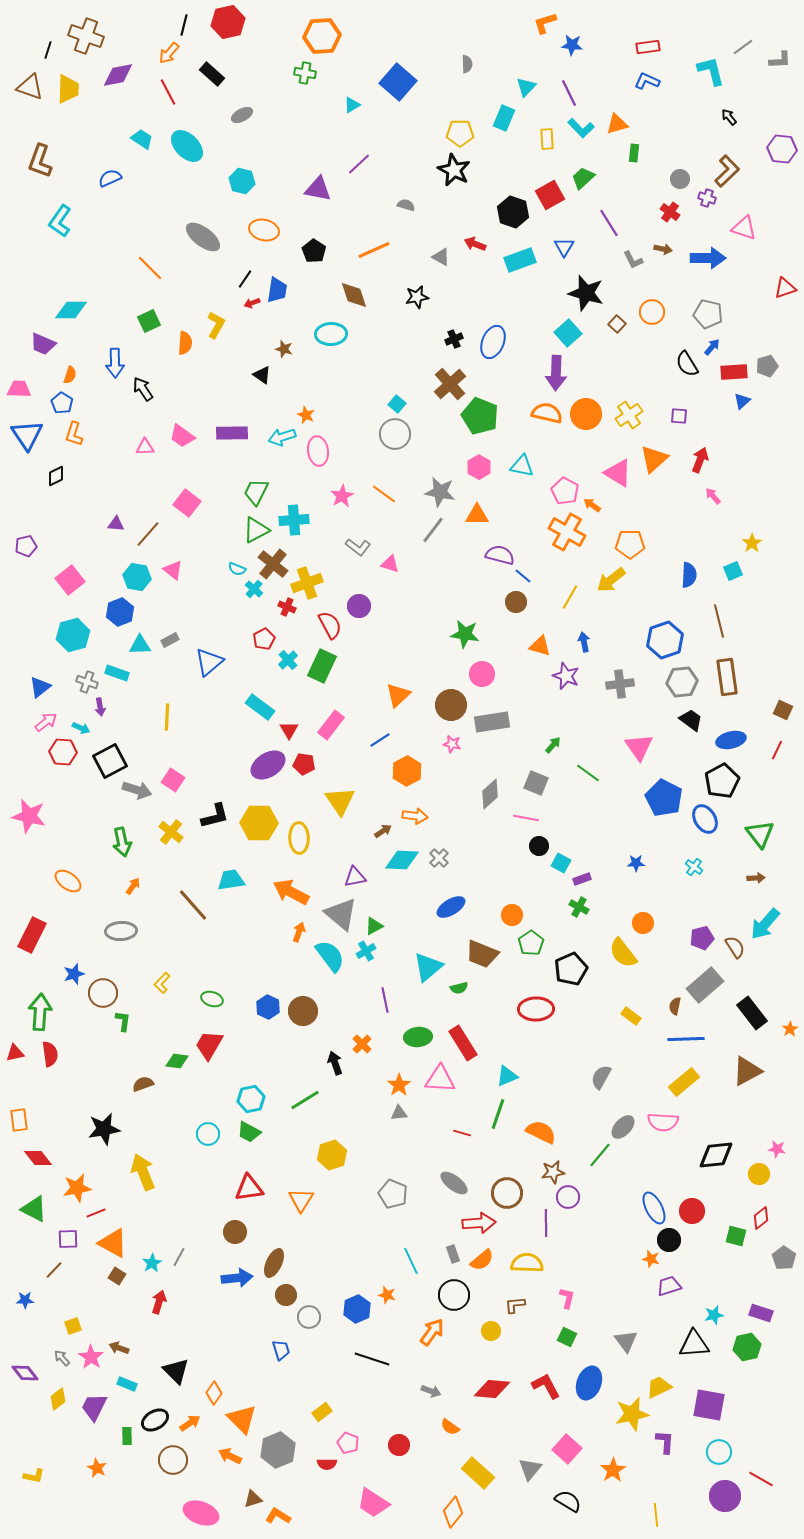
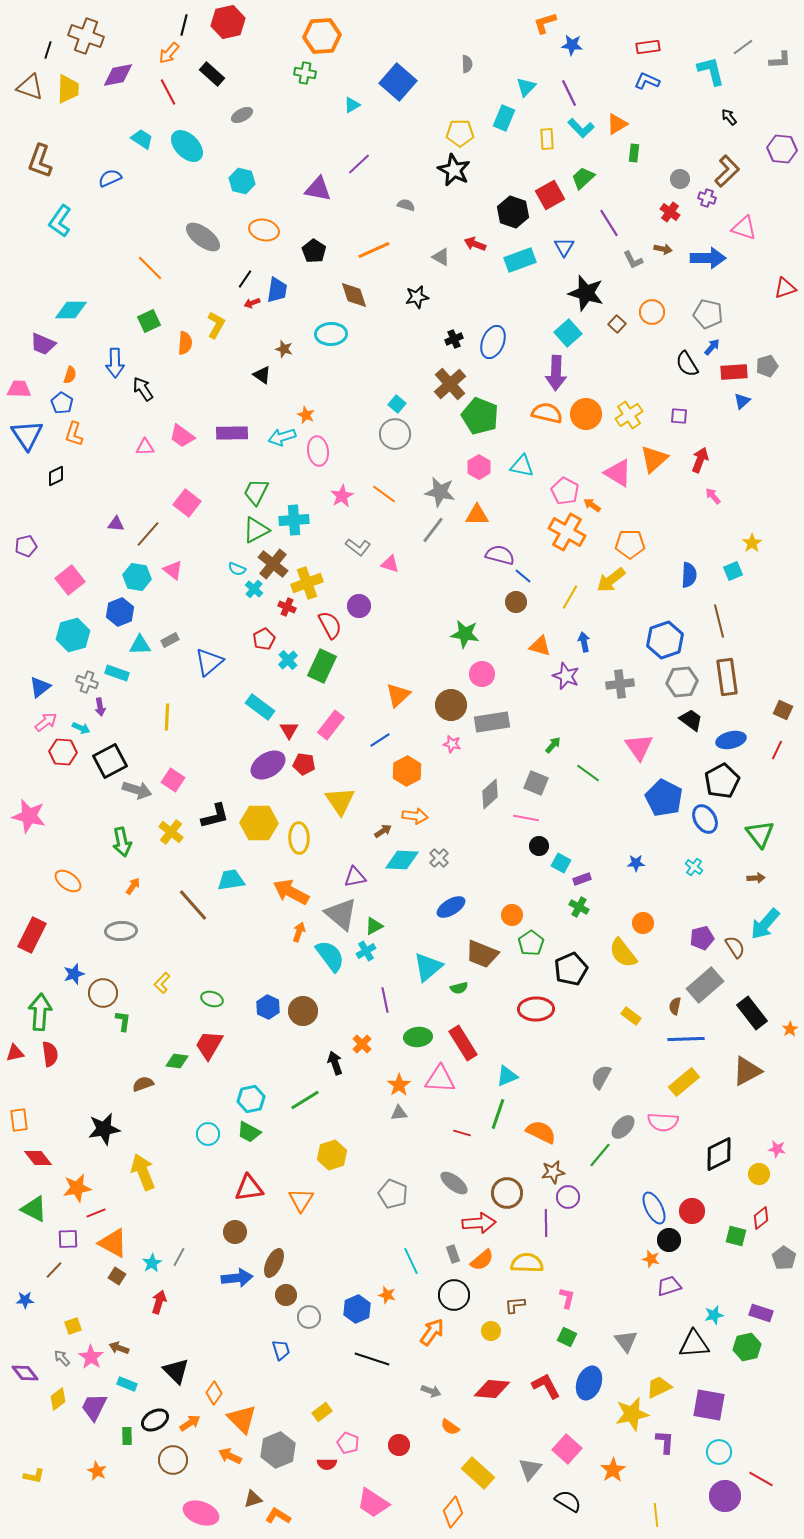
orange triangle at (617, 124): rotated 15 degrees counterclockwise
black diamond at (716, 1155): moved 3 px right, 1 px up; rotated 21 degrees counterclockwise
orange star at (97, 1468): moved 3 px down
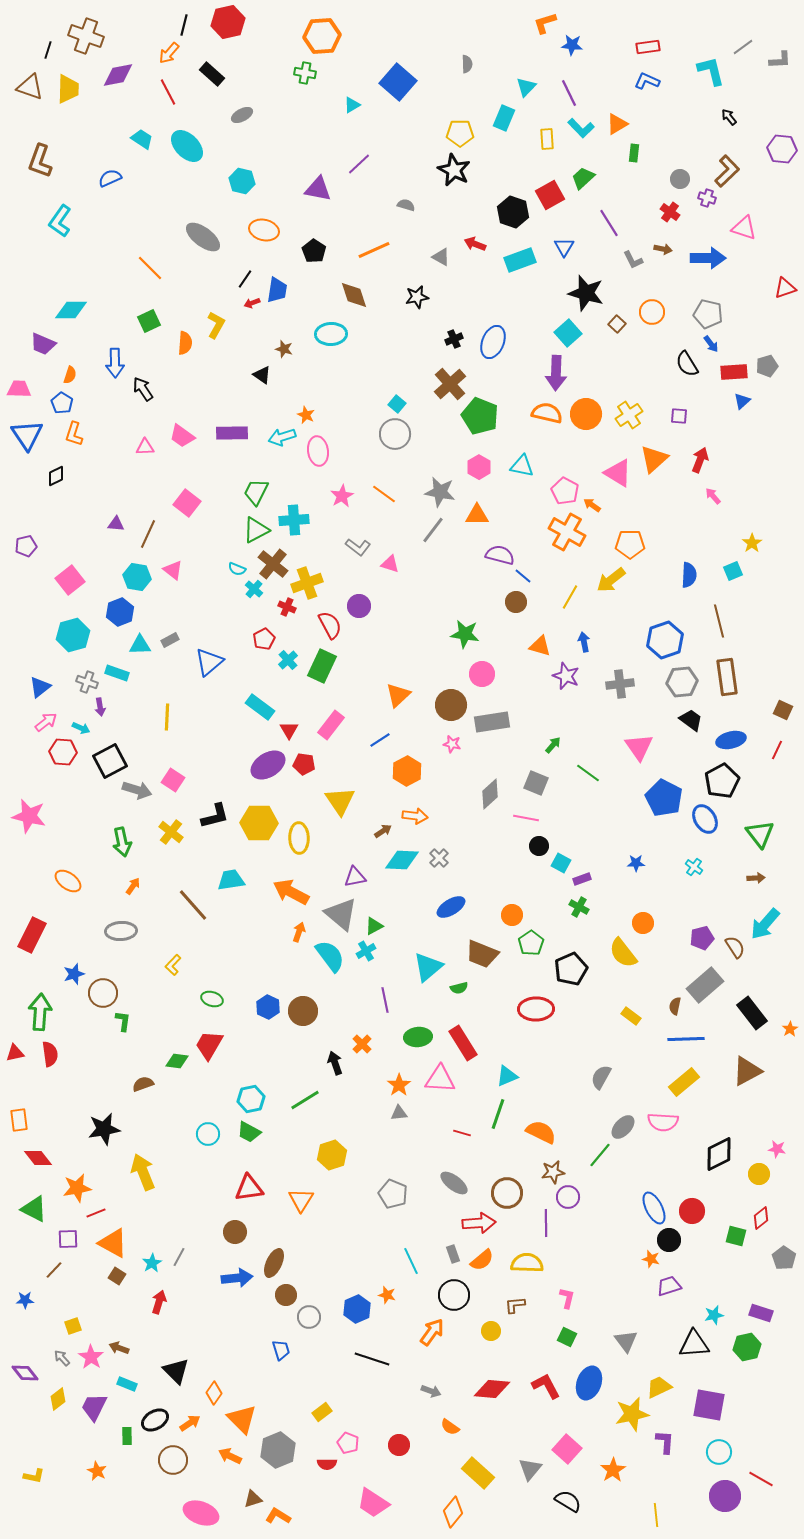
blue arrow at (712, 347): moved 1 px left, 3 px up; rotated 102 degrees clockwise
brown line at (148, 534): rotated 16 degrees counterclockwise
yellow L-shape at (162, 983): moved 11 px right, 18 px up
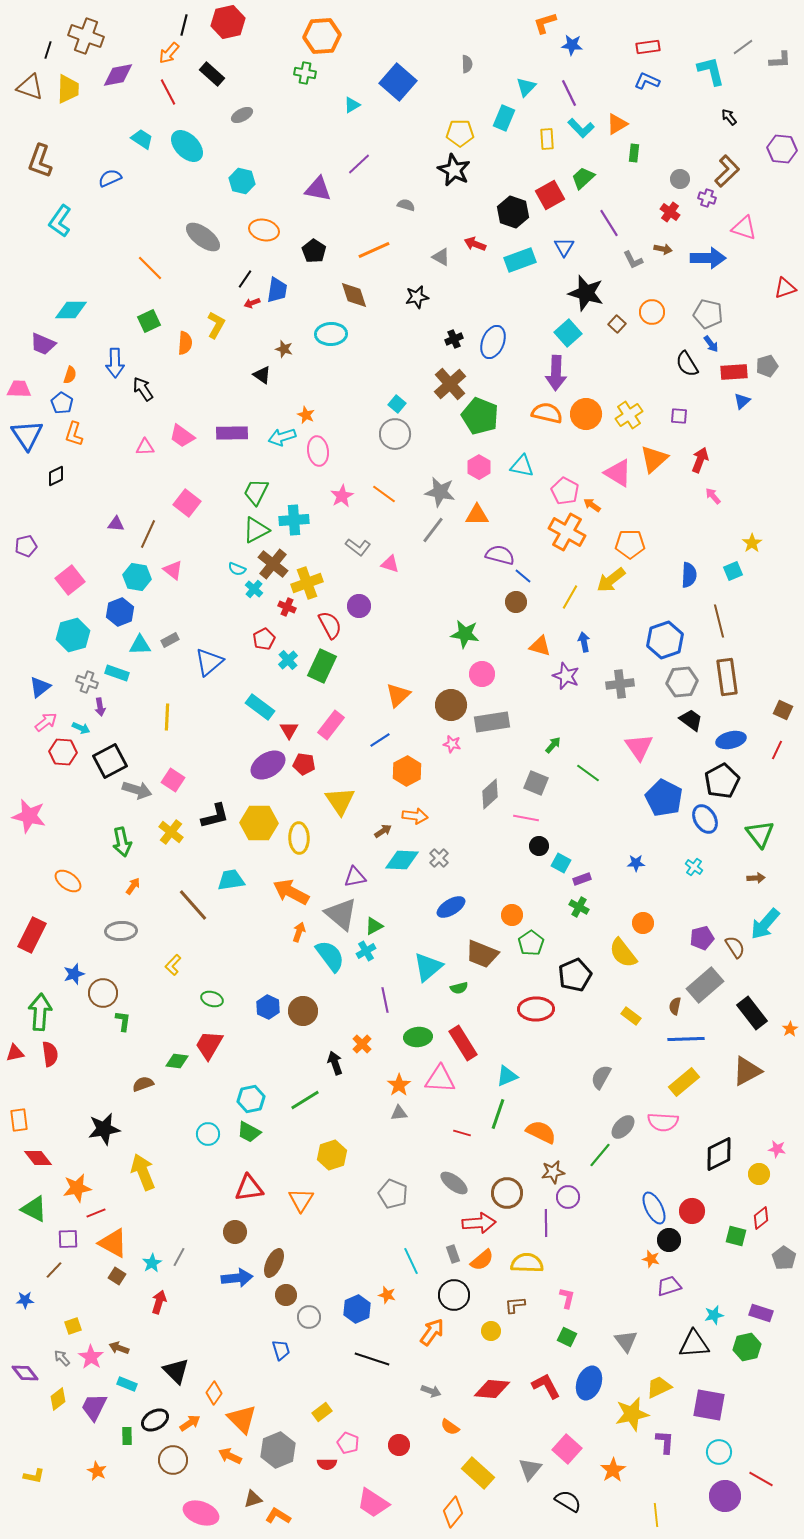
black pentagon at (571, 969): moved 4 px right, 6 px down
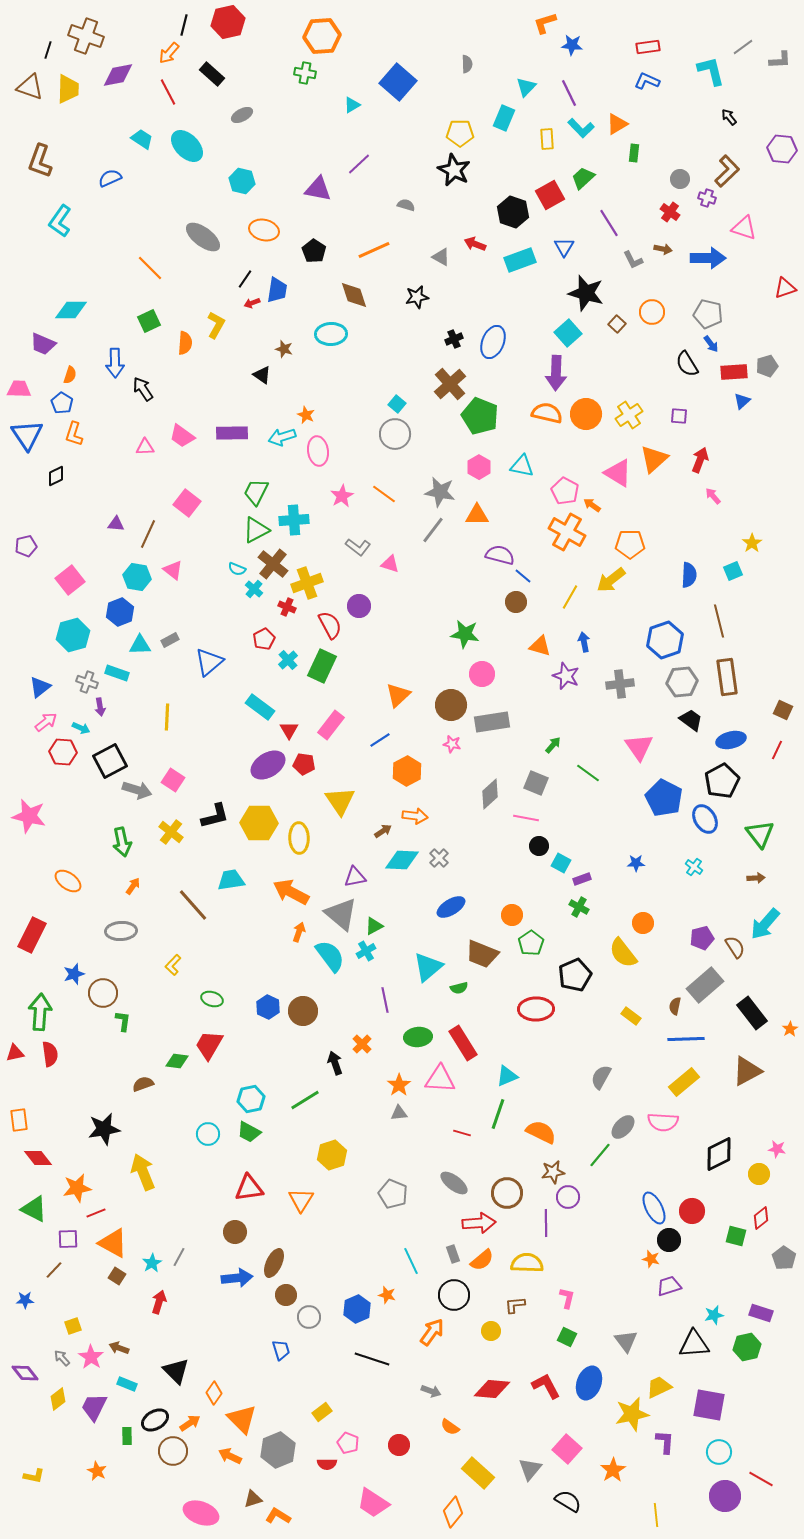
brown circle at (173, 1460): moved 9 px up
